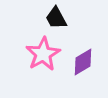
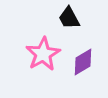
black trapezoid: moved 13 px right
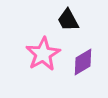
black trapezoid: moved 1 px left, 2 px down
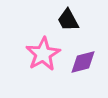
purple diamond: rotated 16 degrees clockwise
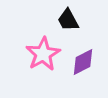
purple diamond: rotated 12 degrees counterclockwise
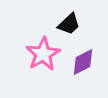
black trapezoid: moved 1 px right, 4 px down; rotated 105 degrees counterclockwise
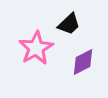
pink star: moved 7 px left, 6 px up
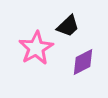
black trapezoid: moved 1 px left, 2 px down
